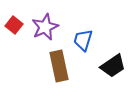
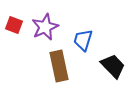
red square: rotated 18 degrees counterclockwise
black trapezoid: rotated 100 degrees counterclockwise
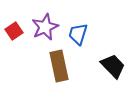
red square: moved 6 px down; rotated 36 degrees clockwise
blue trapezoid: moved 5 px left, 6 px up
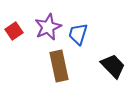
purple star: moved 3 px right
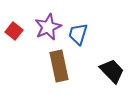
red square: rotated 18 degrees counterclockwise
black trapezoid: moved 1 px left, 5 px down
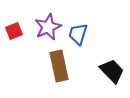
red square: rotated 30 degrees clockwise
